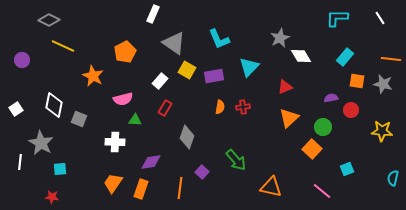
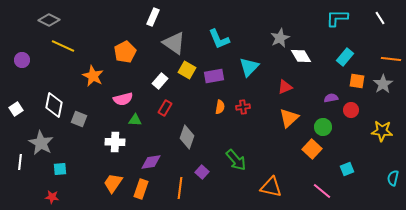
white rectangle at (153, 14): moved 3 px down
gray star at (383, 84): rotated 24 degrees clockwise
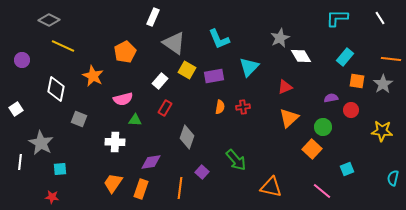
white diamond at (54, 105): moved 2 px right, 16 px up
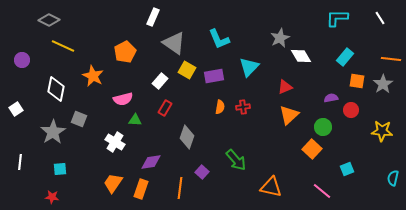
orange triangle at (289, 118): moved 3 px up
white cross at (115, 142): rotated 30 degrees clockwise
gray star at (41, 143): moved 12 px right, 11 px up; rotated 10 degrees clockwise
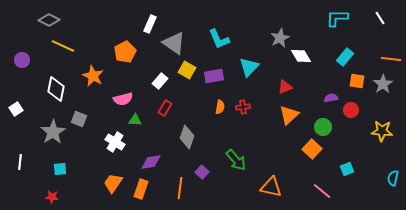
white rectangle at (153, 17): moved 3 px left, 7 px down
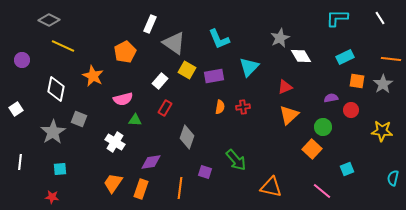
cyan rectangle at (345, 57): rotated 24 degrees clockwise
purple square at (202, 172): moved 3 px right; rotated 24 degrees counterclockwise
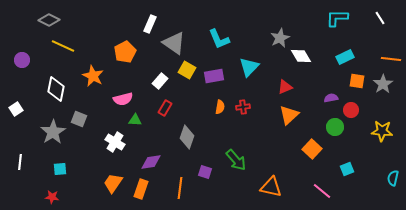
green circle at (323, 127): moved 12 px right
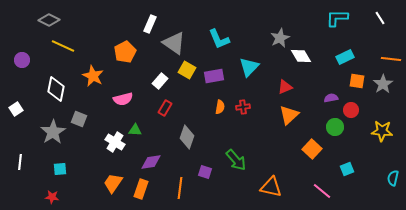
green triangle at (135, 120): moved 10 px down
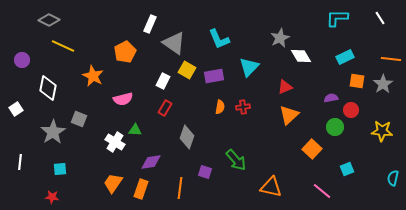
white rectangle at (160, 81): moved 3 px right; rotated 14 degrees counterclockwise
white diamond at (56, 89): moved 8 px left, 1 px up
